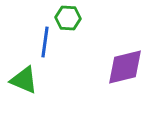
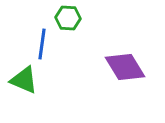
blue line: moved 3 px left, 2 px down
purple diamond: rotated 72 degrees clockwise
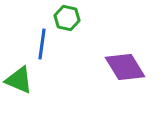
green hexagon: moved 1 px left; rotated 10 degrees clockwise
green triangle: moved 5 px left
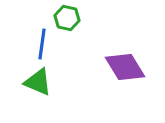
green triangle: moved 19 px right, 2 px down
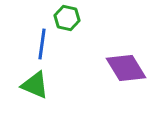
purple diamond: moved 1 px right, 1 px down
green triangle: moved 3 px left, 3 px down
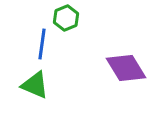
green hexagon: moved 1 px left; rotated 25 degrees clockwise
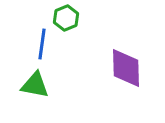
purple diamond: rotated 30 degrees clockwise
green triangle: rotated 12 degrees counterclockwise
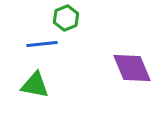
blue line: rotated 76 degrees clockwise
purple diamond: moved 6 px right; rotated 21 degrees counterclockwise
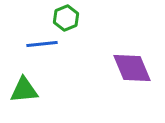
green triangle: moved 11 px left, 5 px down; rotated 16 degrees counterclockwise
